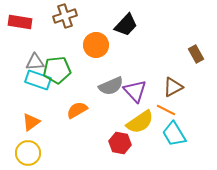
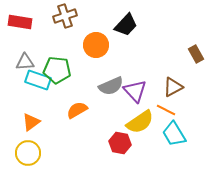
gray triangle: moved 10 px left
green pentagon: rotated 12 degrees clockwise
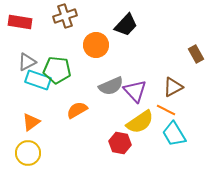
gray triangle: moved 2 px right; rotated 24 degrees counterclockwise
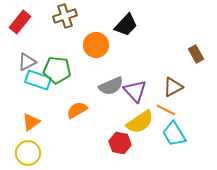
red rectangle: rotated 60 degrees counterclockwise
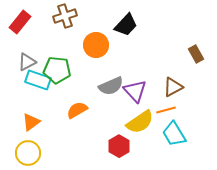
orange line: rotated 42 degrees counterclockwise
red hexagon: moved 1 px left, 3 px down; rotated 20 degrees clockwise
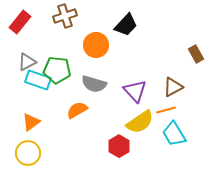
gray semicircle: moved 17 px left, 2 px up; rotated 40 degrees clockwise
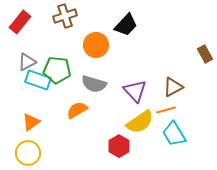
brown rectangle: moved 9 px right
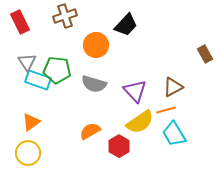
red rectangle: rotated 65 degrees counterclockwise
gray triangle: rotated 36 degrees counterclockwise
orange semicircle: moved 13 px right, 21 px down
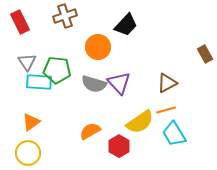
orange circle: moved 2 px right, 2 px down
cyan rectangle: moved 1 px right, 2 px down; rotated 15 degrees counterclockwise
brown triangle: moved 6 px left, 4 px up
purple triangle: moved 16 px left, 8 px up
